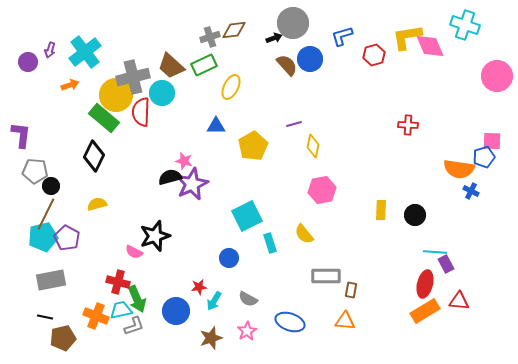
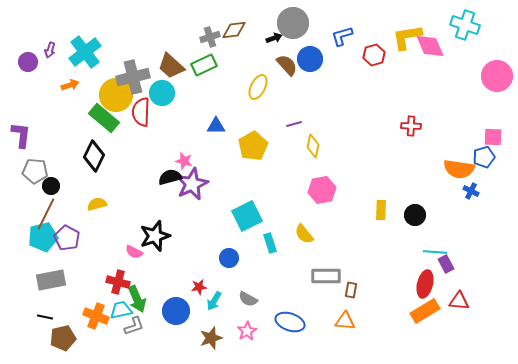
yellow ellipse at (231, 87): moved 27 px right
red cross at (408, 125): moved 3 px right, 1 px down
pink square at (492, 141): moved 1 px right, 4 px up
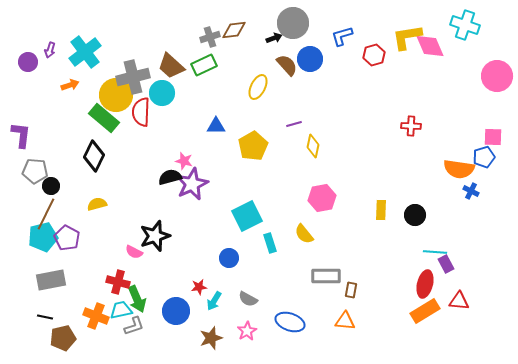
pink hexagon at (322, 190): moved 8 px down
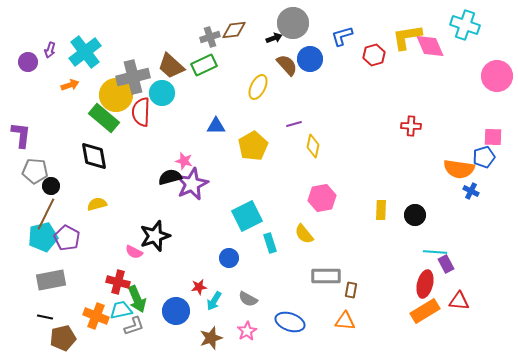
black diamond at (94, 156): rotated 36 degrees counterclockwise
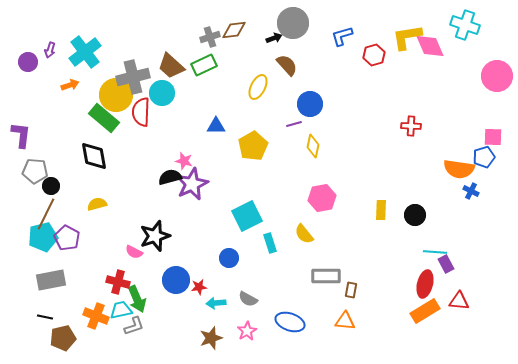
blue circle at (310, 59): moved 45 px down
cyan arrow at (214, 301): moved 2 px right, 2 px down; rotated 54 degrees clockwise
blue circle at (176, 311): moved 31 px up
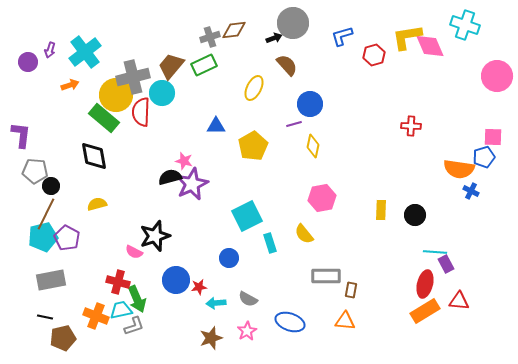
brown trapezoid at (171, 66): rotated 88 degrees clockwise
yellow ellipse at (258, 87): moved 4 px left, 1 px down
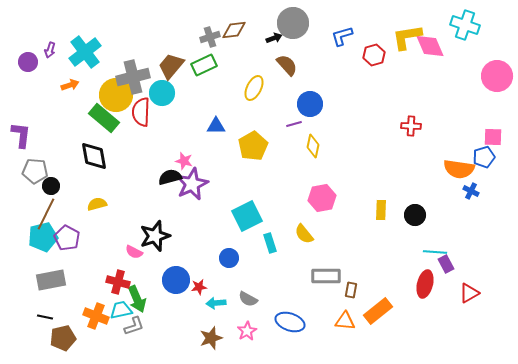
red triangle at (459, 301): moved 10 px right, 8 px up; rotated 35 degrees counterclockwise
orange rectangle at (425, 311): moved 47 px left; rotated 8 degrees counterclockwise
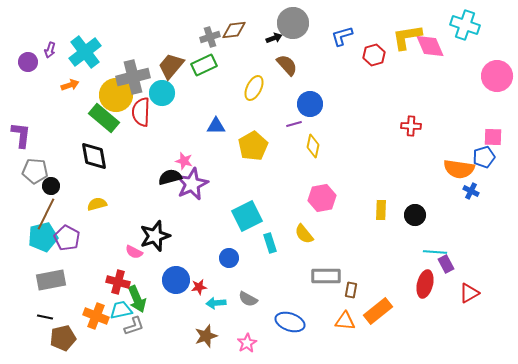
pink star at (247, 331): moved 12 px down
brown star at (211, 338): moved 5 px left, 2 px up
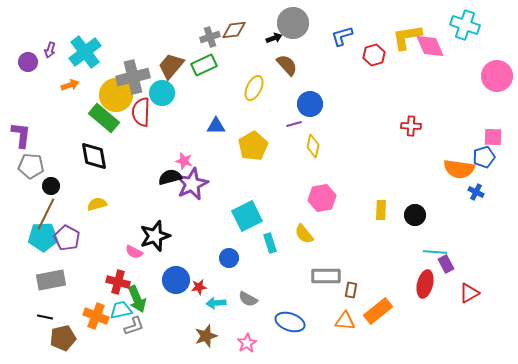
gray pentagon at (35, 171): moved 4 px left, 5 px up
blue cross at (471, 191): moved 5 px right, 1 px down
cyan pentagon at (43, 237): rotated 12 degrees clockwise
